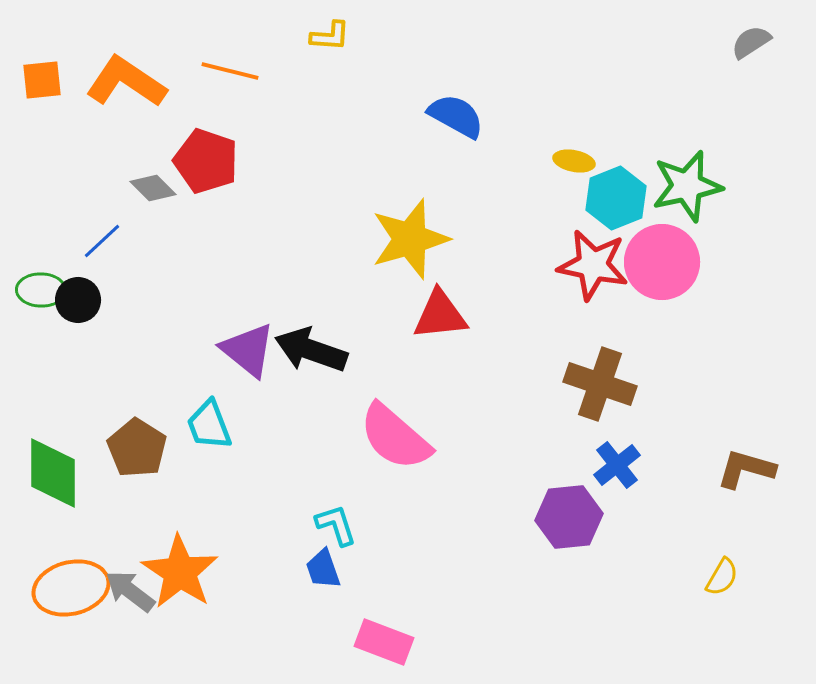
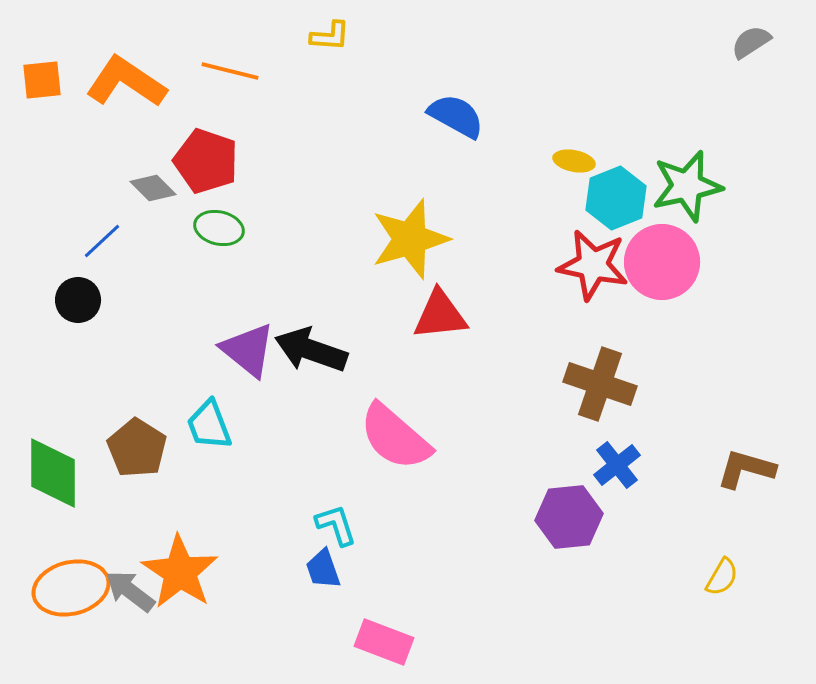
green ellipse: moved 178 px right, 62 px up; rotated 12 degrees clockwise
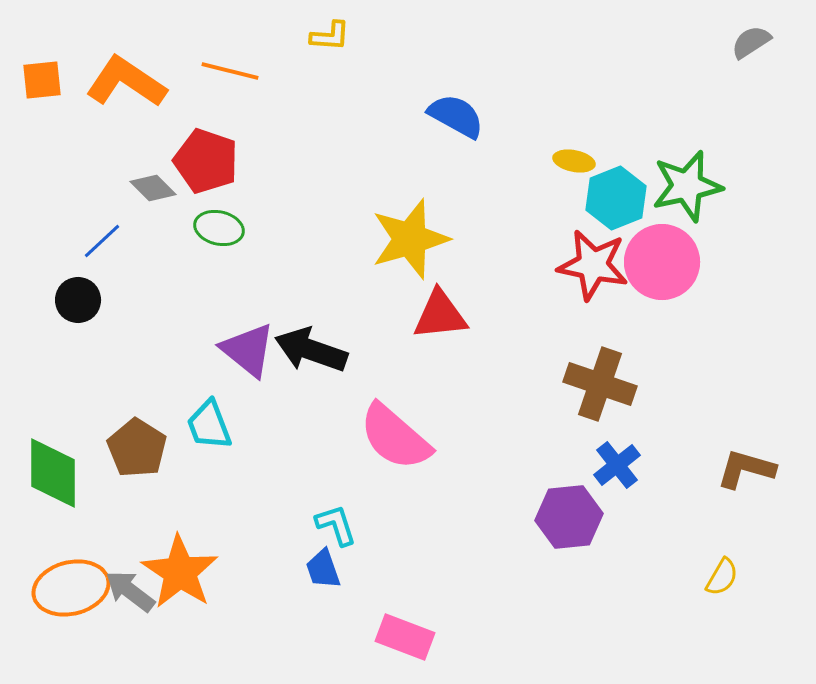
pink rectangle: moved 21 px right, 5 px up
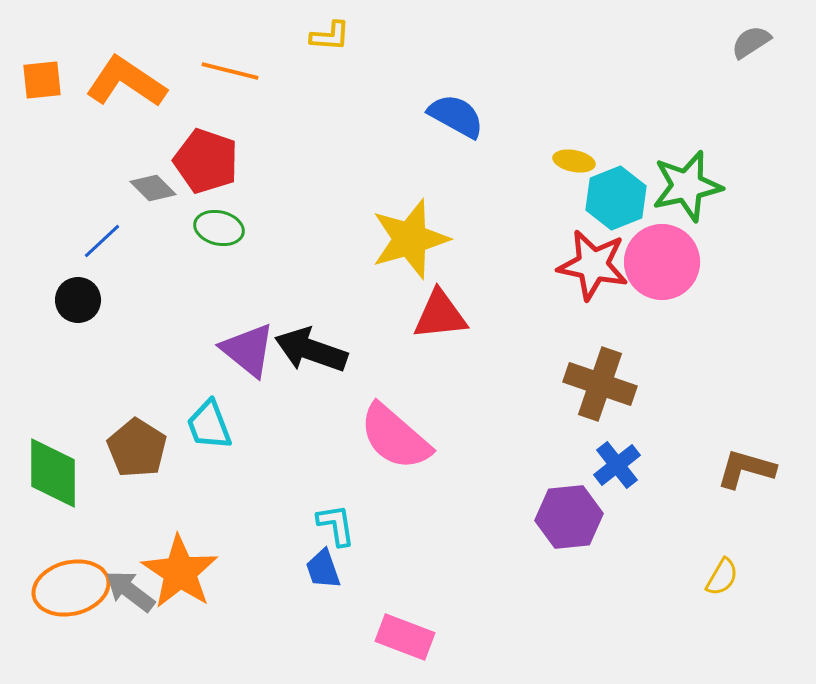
cyan L-shape: rotated 9 degrees clockwise
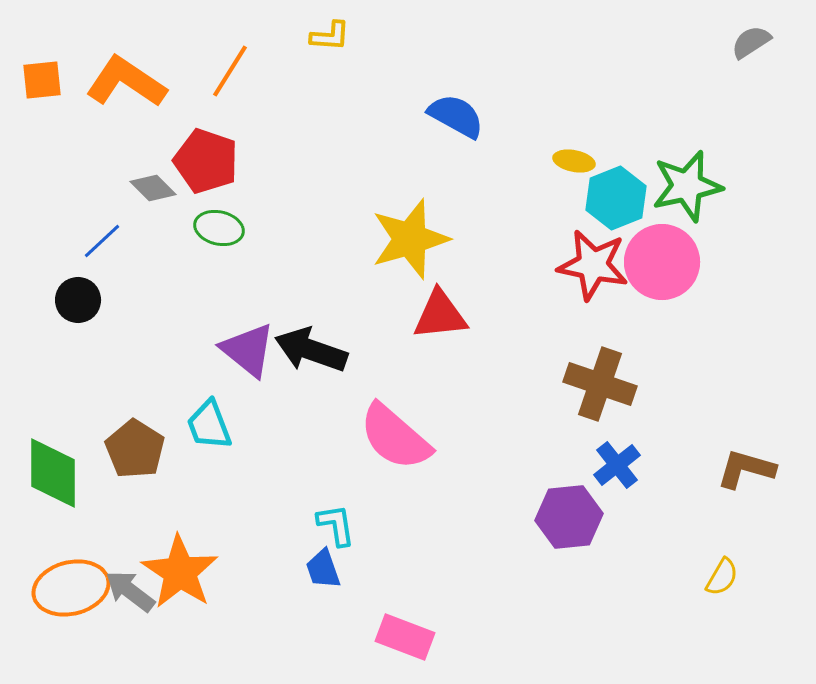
orange line: rotated 72 degrees counterclockwise
brown pentagon: moved 2 px left, 1 px down
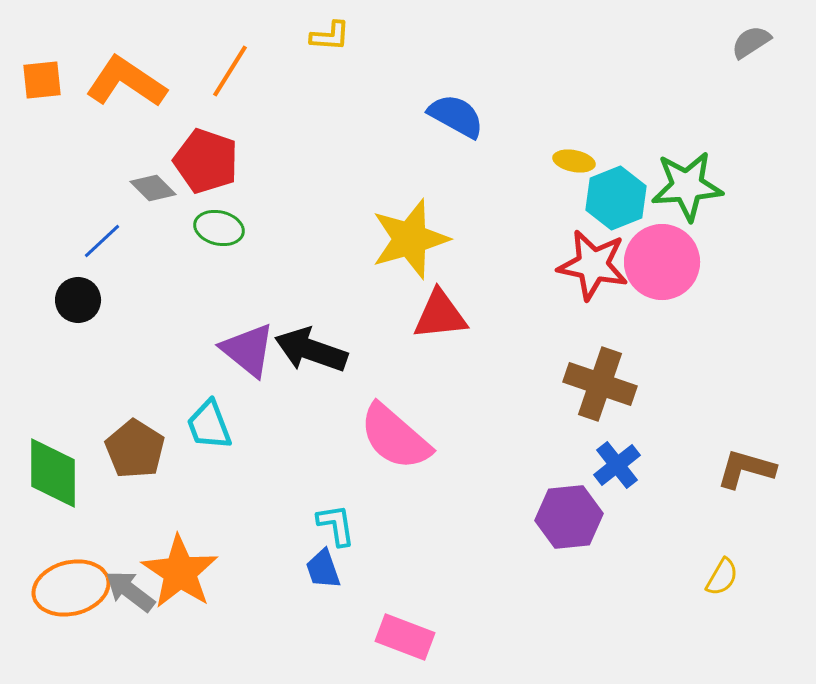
green star: rotated 8 degrees clockwise
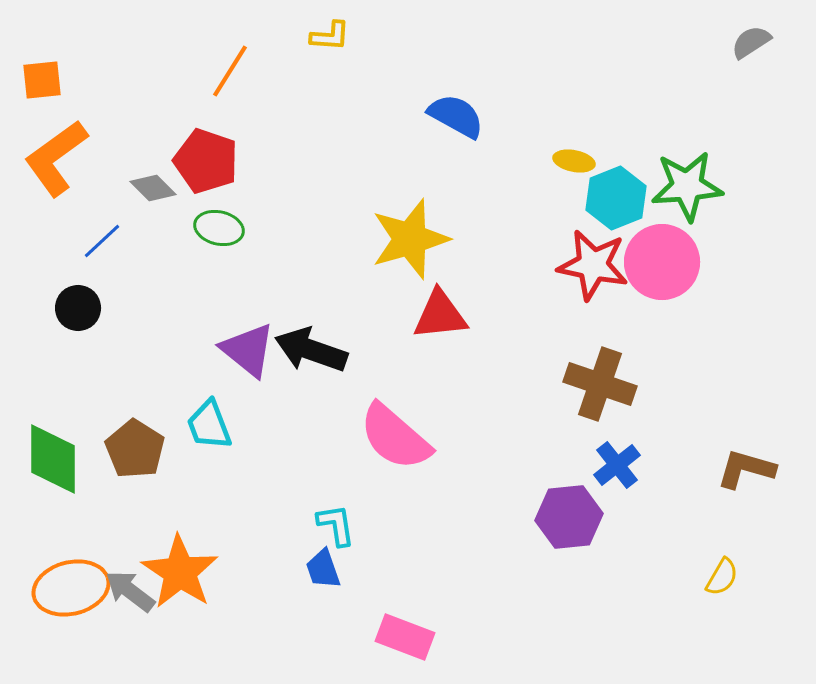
orange L-shape: moved 70 px left, 76 px down; rotated 70 degrees counterclockwise
black circle: moved 8 px down
green diamond: moved 14 px up
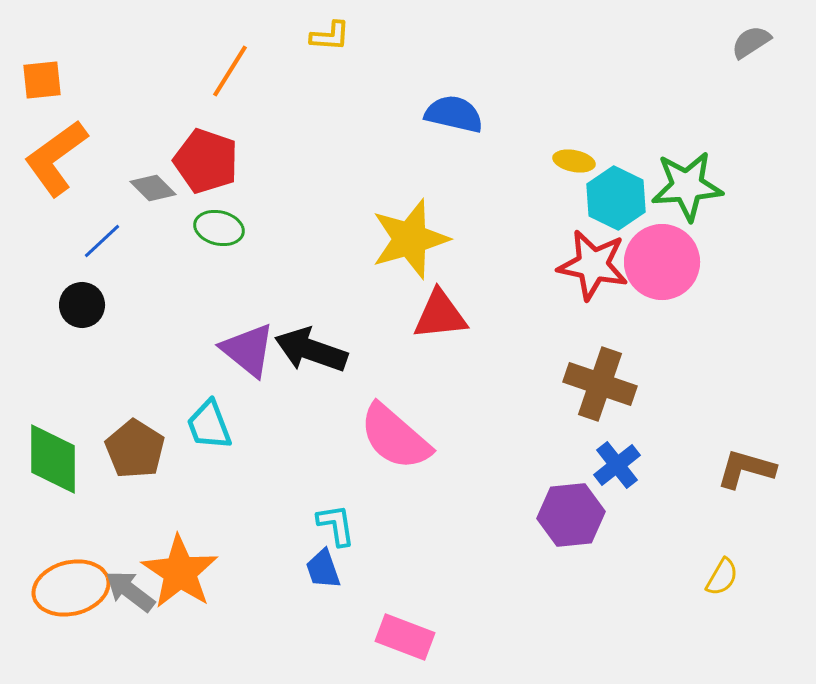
blue semicircle: moved 2 px left, 2 px up; rotated 16 degrees counterclockwise
cyan hexagon: rotated 12 degrees counterclockwise
black circle: moved 4 px right, 3 px up
purple hexagon: moved 2 px right, 2 px up
